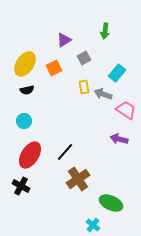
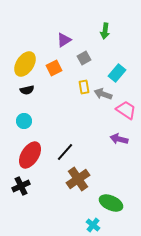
black cross: rotated 36 degrees clockwise
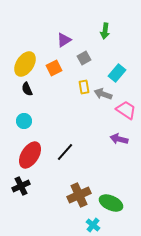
black semicircle: moved 1 px up; rotated 80 degrees clockwise
brown cross: moved 1 px right, 16 px down; rotated 10 degrees clockwise
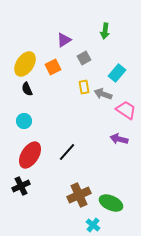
orange square: moved 1 px left, 1 px up
black line: moved 2 px right
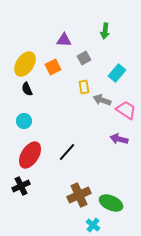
purple triangle: rotated 35 degrees clockwise
gray arrow: moved 1 px left, 6 px down
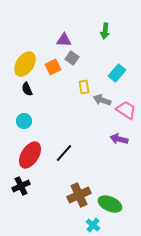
gray square: moved 12 px left; rotated 24 degrees counterclockwise
black line: moved 3 px left, 1 px down
green ellipse: moved 1 px left, 1 px down
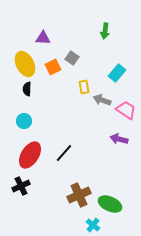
purple triangle: moved 21 px left, 2 px up
yellow ellipse: rotated 60 degrees counterclockwise
black semicircle: rotated 24 degrees clockwise
